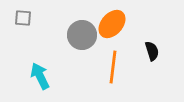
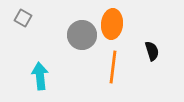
gray square: rotated 24 degrees clockwise
orange ellipse: rotated 36 degrees counterclockwise
cyan arrow: rotated 20 degrees clockwise
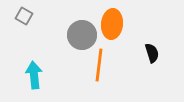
gray square: moved 1 px right, 2 px up
black semicircle: moved 2 px down
orange line: moved 14 px left, 2 px up
cyan arrow: moved 6 px left, 1 px up
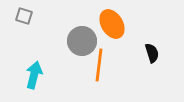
gray square: rotated 12 degrees counterclockwise
orange ellipse: rotated 36 degrees counterclockwise
gray circle: moved 6 px down
cyan arrow: rotated 20 degrees clockwise
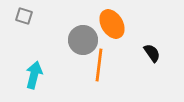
gray circle: moved 1 px right, 1 px up
black semicircle: rotated 18 degrees counterclockwise
